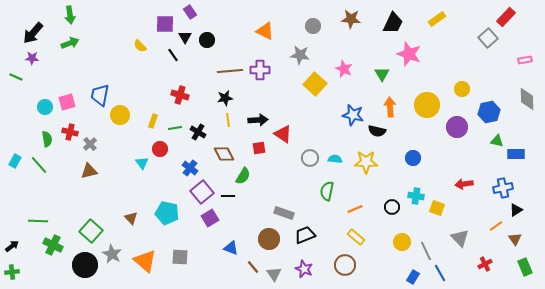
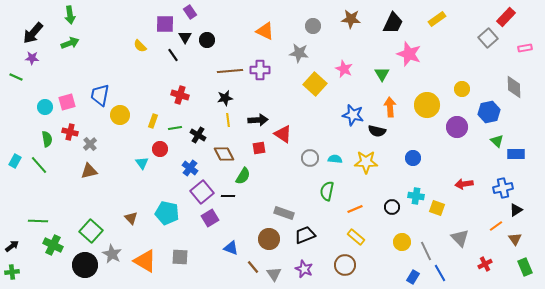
gray star at (300, 55): moved 1 px left, 2 px up
pink rectangle at (525, 60): moved 12 px up
gray diamond at (527, 99): moved 13 px left, 12 px up
black cross at (198, 132): moved 3 px down
green triangle at (497, 141): rotated 32 degrees clockwise
orange triangle at (145, 261): rotated 10 degrees counterclockwise
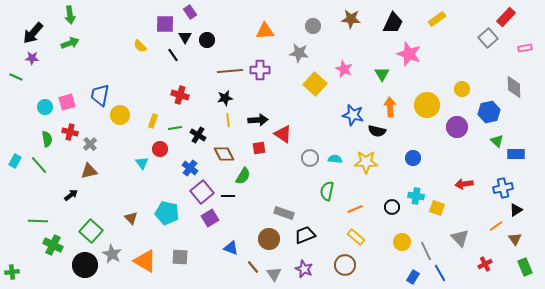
orange triangle at (265, 31): rotated 30 degrees counterclockwise
black arrow at (12, 246): moved 59 px right, 51 px up
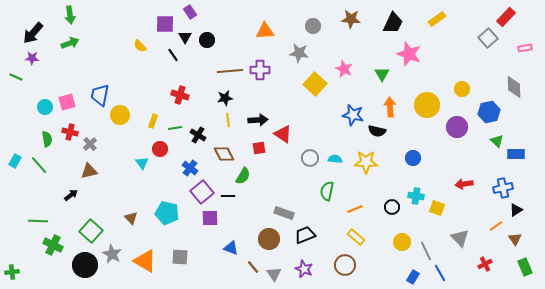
purple square at (210, 218): rotated 30 degrees clockwise
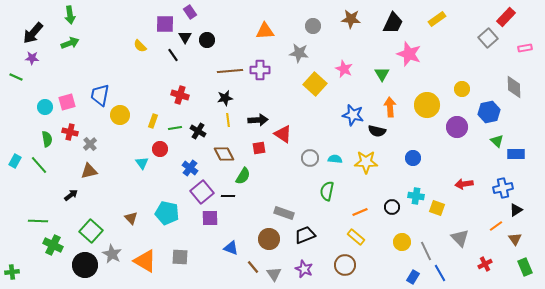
black cross at (198, 135): moved 4 px up
orange line at (355, 209): moved 5 px right, 3 px down
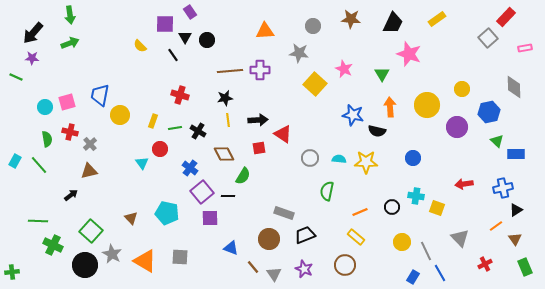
cyan semicircle at (335, 159): moved 4 px right
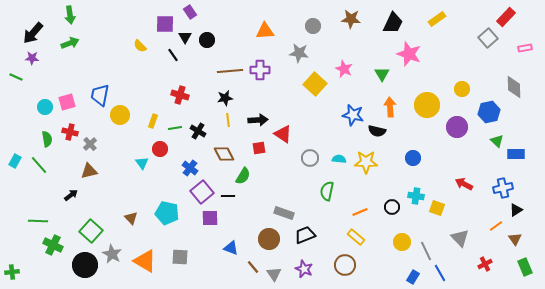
red arrow at (464, 184): rotated 36 degrees clockwise
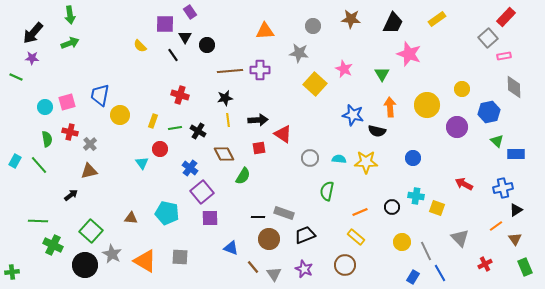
black circle at (207, 40): moved 5 px down
pink rectangle at (525, 48): moved 21 px left, 8 px down
black line at (228, 196): moved 30 px right, 21 px down
brown triangle at (131, 218): rotated 40 degrees counterclockwise
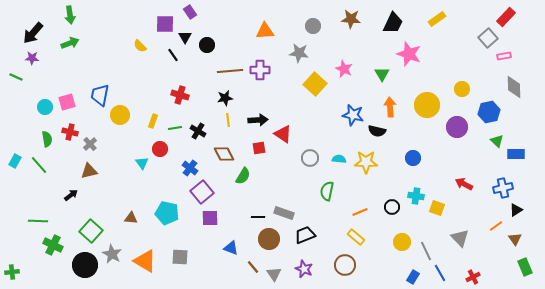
red cross at (485, 264): moved 12 px left, 13 px down
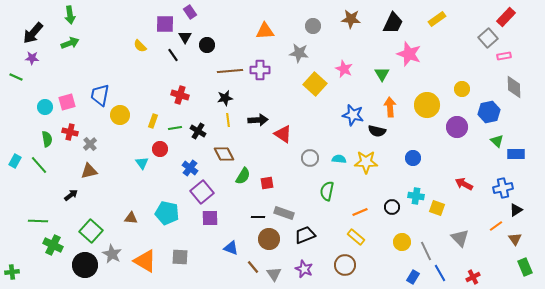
red square at (259, 148): moved 8 px right, 35 px down
